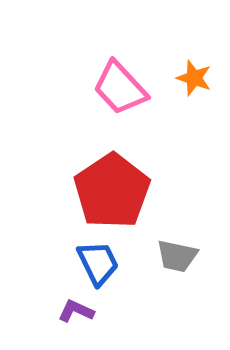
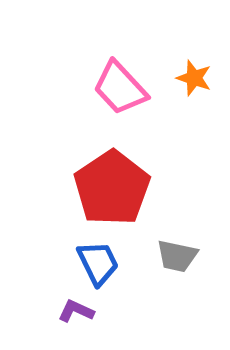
red pentagon: moved 3 px up
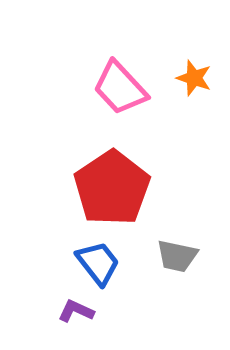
blue trapezoid: rotated 12 degrees counterclockwise
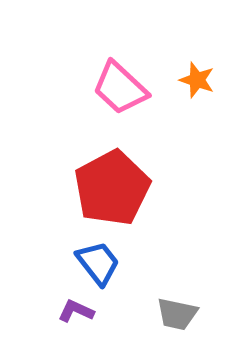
orange star: moved 3 px right, 2 px down
pink trapezoid: rotated 4 degrees counterclockwise
red pentagon: rotated 6 degrees clockwise
gray trapezoid: moved 58 px down
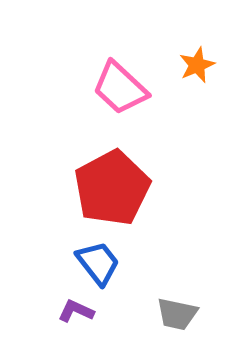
orange star: moved 15 px up; rotated 30 degrees clockwise
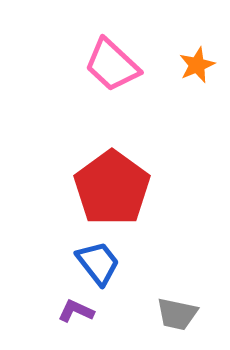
pink trapezoid: moved 8 px left, 23 px up
red pentagon: rotated 8 degrees counterclockwise
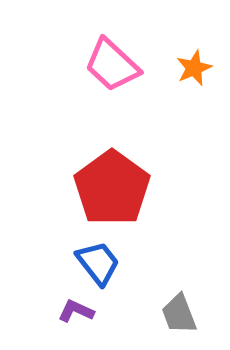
orange star: moved 3 px left, 3 px down
gray trapezoid: moved 2 px right; rotated 57 degrees clockwise
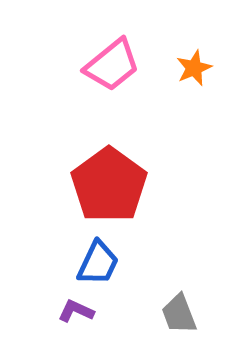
pink trapezoid: rotated 82 degrees counterclockwise
red pentagon: moved 3 px left, 3 px up
blue trapezoid: rotated 63 degrees clockwise
